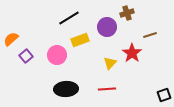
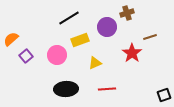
brown line: moved 2 px down
yellow triangle: moved 15 px left; rotated 24 degrees clockwise
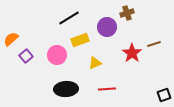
brown line: moved 4 px right, 7 px down
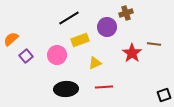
brown cross: moved 1 px left
brown line: rotated 24 degrees clockwise
red line: moved 3 px left, 2 px up
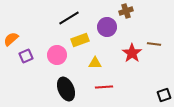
brown cross: moved 2 px up
purple square: rotated 16 degrees clockwise
yellow triangle: rotated 24 degrees clockwise
black ellipse: rotated 70 degrees clockwise
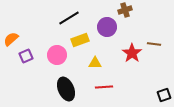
brown cross: moved 1 px left, 1 px up
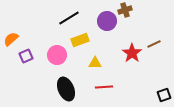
purple circle: moved 6 px up
brown line: rotated 32 degrees counterclockwise
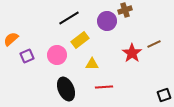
yellow rectangle: rotated 18 degrees counterclockwise
purple square: moved 1 px right
yellow triangle: moved 3 px left, 1 px down
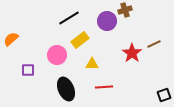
purple square: moved 1 px right, 14 px down; rotated 24 degrees clockwise
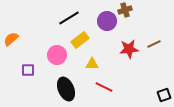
red star: moved 3 px left, 4 px up; rotated 30 degrees clockwise
red line: rotated 30 degrees clockwise
